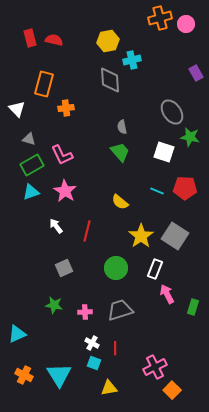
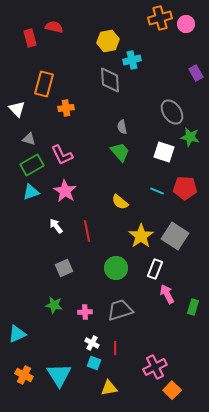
red semicircle at (54, 40): moved 13 px up
red line at (87, 231): rotated 25 degrees counterclockwise
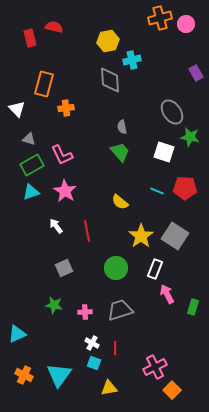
cyan triangle at (59, 375): rotated 8 degrees clockwise
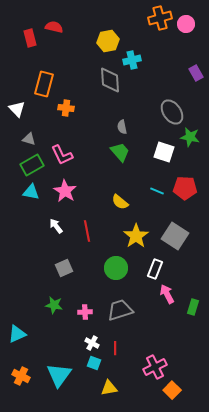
orange cross at (66, 108): rotated 14 degrees clockwise
cyan triangle at (31, 192): rotated 30 degrees clockwise
yellow star at (141, 236): moved 5 px left
orange cross at (24, 375): moved 3 px left, 1 px down
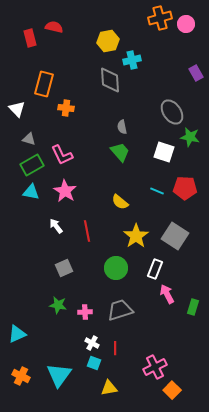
green star at (54, 305): moved 4 px right
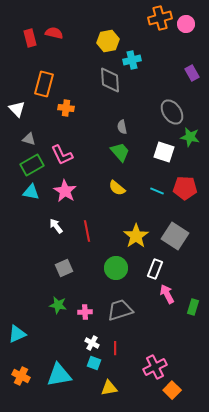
red semicircle at (54, 27): moved 6 px down
purple rectangle at (196, 73): moved 4 px left
yellow semicircle at (120, 202): moved 3 px left, 14 px up
cyan triangle at (59, 375): rotated 44 degrees clockwise
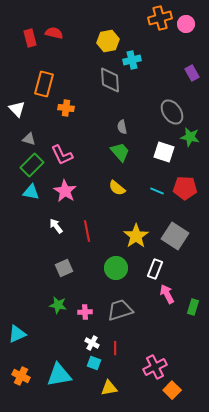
green rectangle at (32, 165): rotated 15 degrees counterclockwise
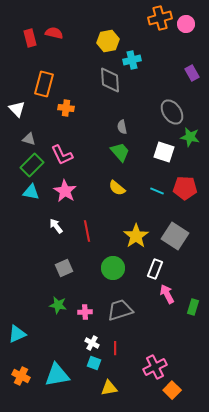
green circle at (116, 268): moved 3 px left
cyan triangle at (59, 375): moved 2 px left
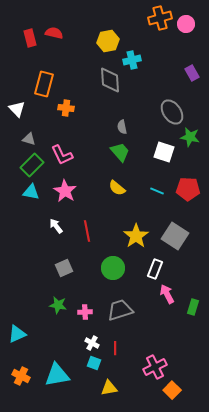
red pentagon at (185, 188): moved 3 px right, 1 px down
